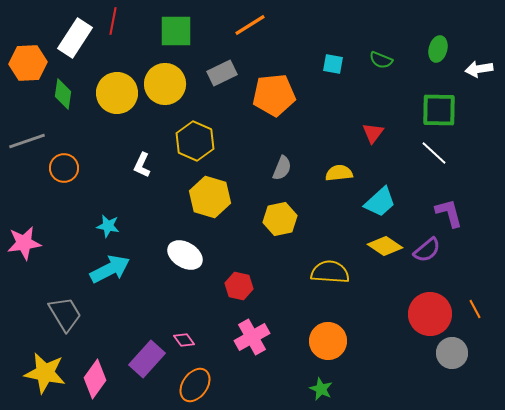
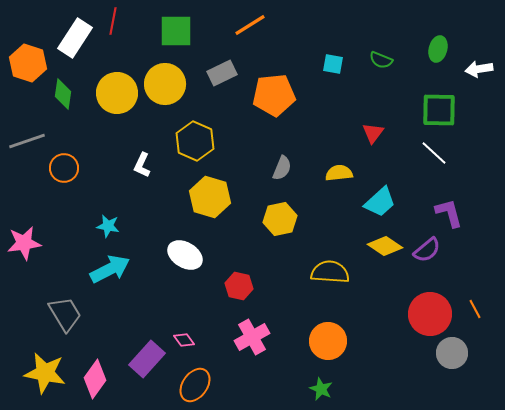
orange hexagon at (28, 63): rotated 21 degrees clockwise
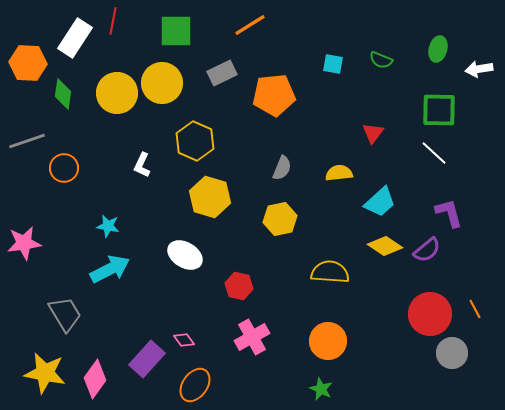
orange hexagon at (28, 63): rotated 15 degrees counterclockwise
yellow circle at (165, 84): moved 3 px left, 1 px up
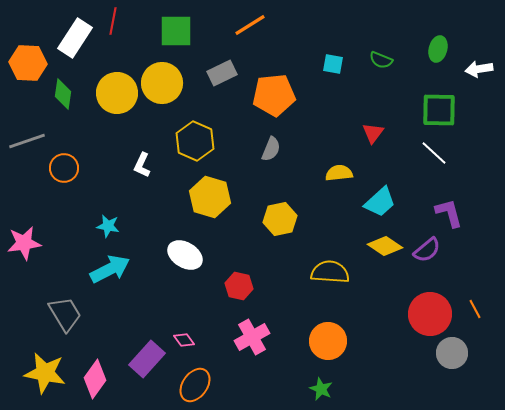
gray semicircle at (282, 168): moved 11 px left, 19 px up
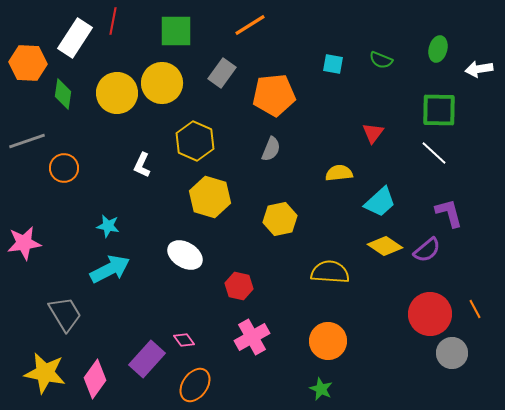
gray rectangle at (222, 73): rotated 28 degrees counterclockwise
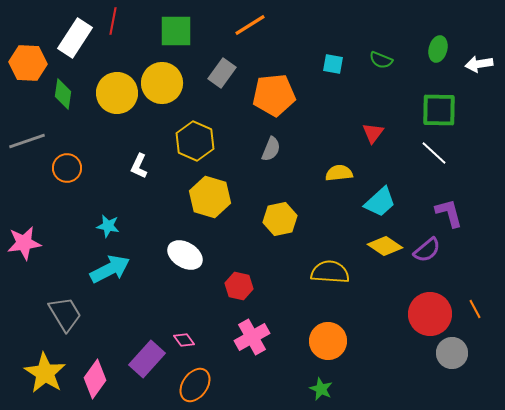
white arrow at (479, 69): moved 5 px up
white L-shape at (142, 165): moved 3 px left, 1 px down
orange circle at (64, 168): moved 3 px right
yellow star at (45, 373): rotated 21 degrees clockwise
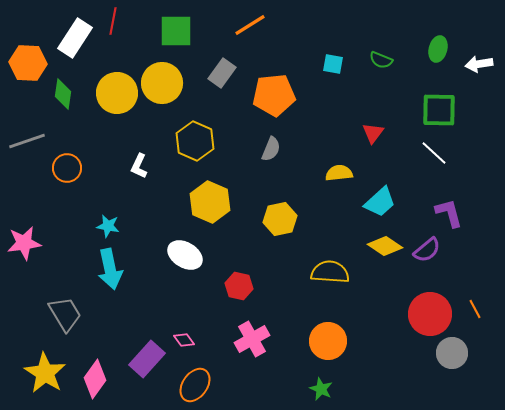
yellow hexagon at (210, 197): moved 5 px down; rotated 6 degrees clockwise
cyan arrow at (110, 269): rotated 105 degrees clockwise
pink cross at (252, 337): moved 2 px down
